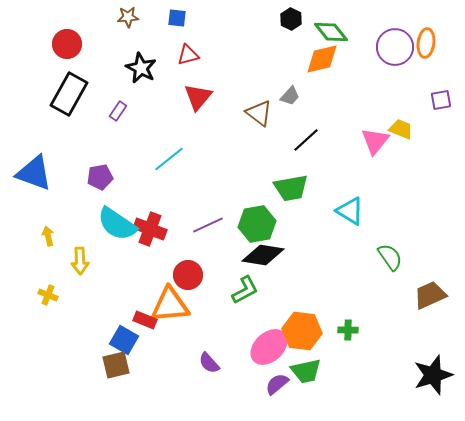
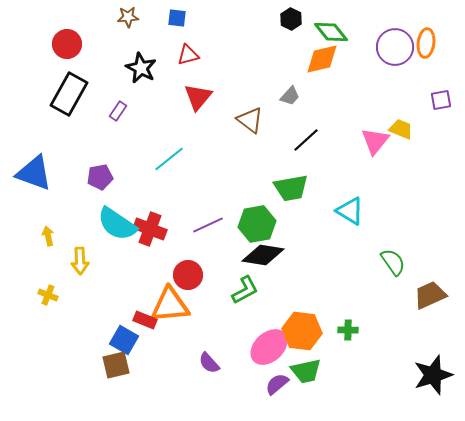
brown triangle at (259, 113): moved 9 px left, 7 px down
green semicircle at (390, 257): moved 3 px right, 5 px down
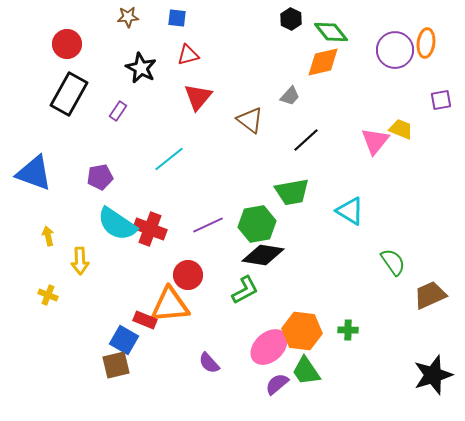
purple circle at (395, 47): moved 3 px down
orange diamond at (322, 59): moved 1 px right, 3 px down
green trapezoid at (291, 188): moved 1 px right, 4 px down
green trapezoid at (306, 371): rotated 68 degrees clockwise
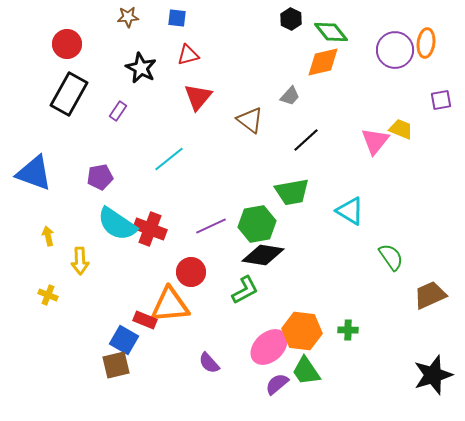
purple line at (208, 225): moved 3 px right, 1 px down
green semicircle at (393, 262): moved 2 px left, 5 px up
red circle at (188, 275): moved 3 px right, 3 px up
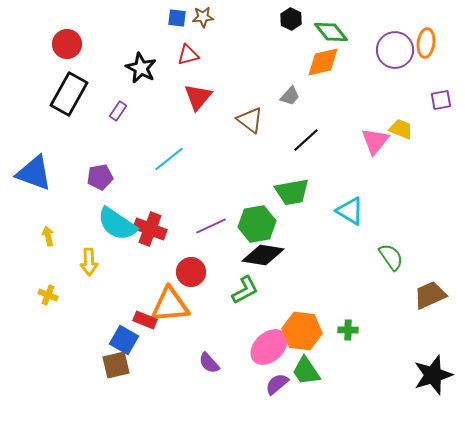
brown star at (128, 17): moved 75 px right
yellow arrow at (80, 261): moved 9 px right, 1 px down
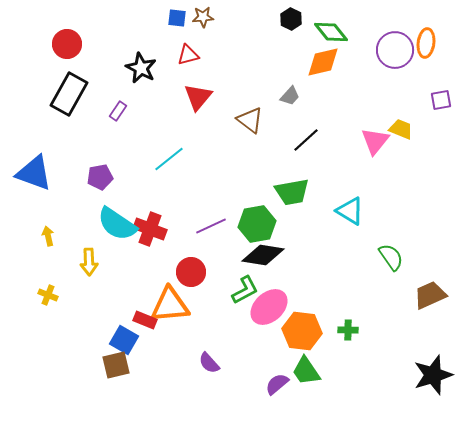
pink ellipse at (269, 347): moved 40 px up
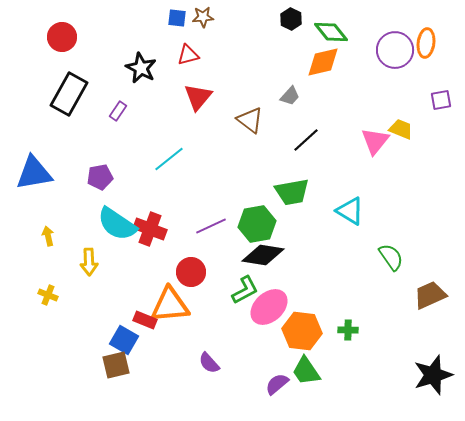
red circle at (67, 44): moved 5 px left, 7 px up
blue triangle at (34, 173): rotated 30 degrees counterclockwise
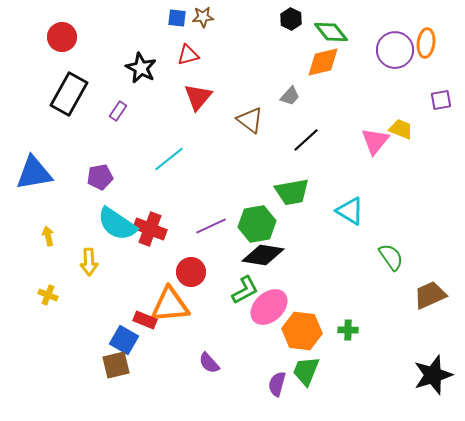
green trapezoid at (306, 371): rotated 56 degrees clockwise
purple semicircle at (277, 384): rotated 35 degrees counterclockwise
